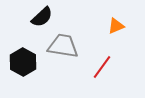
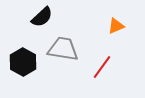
gray trapezoid: moved 3 px down
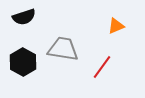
black semicircle: moved 18 px left; rotated 25 degrees clockwise
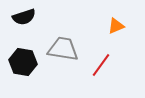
black hexagon: rotated 20 degrees counterclockwise
red line: moved 1 px left, 2 px up
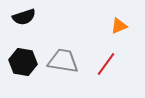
orange triangle: moved 3 px right
gray trapezoid: moved 12 px down
red line: moved 5 px right, 1 px up
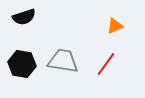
orange triangle: moved 4 px left
black hexagon: moved 1 px left, 2 px down
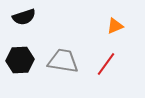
black hexagon: moved 2 px left, 4 px up; rotated 12 degrees counterclockwise
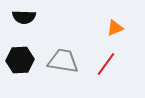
black semicircle: rotated 20 degrees clockwise
orange triangle: moved 2 px down
